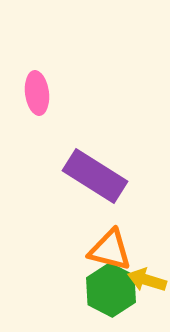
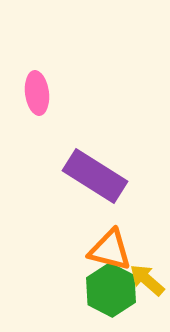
yellow arrow: rotated 24 degrees clockwise
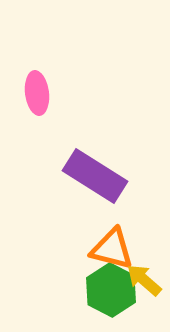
orange triangle: moved 2 px right, 1 px up
yellow arrow: moved 3 px left
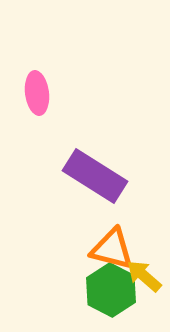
yellow arrow: moved 4 px up
